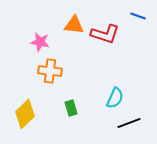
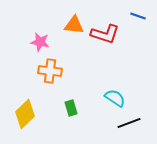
cyan semicircle: rotated 80 degrees counterclockwise
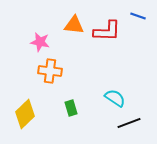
red L-shape: moved 2 px right, 3 px up; rotated 16 degrees counterclockwise
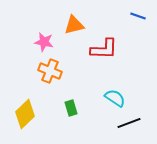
orange triangle: rotated 20 degrees counterclockwise
red L-shape: moved 3 px left, 18 px down
pink star: moved 4 px right
orange cross: rotated 15 degrees clockwise
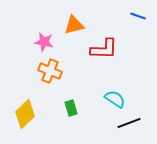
cyan semicircle: moved 1 px down
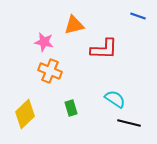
black line: rotated 35 degrees clockwise
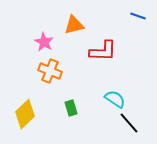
pink star: rotated 18 degrees clockwise
red L-shape: moved 1 px left, 2 px down
black line: rotated 35 degrees clockwise
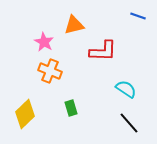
cyan semicircle: moved 11 px right, 10 px up
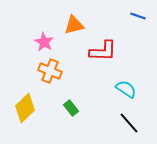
green rectangle: rotated 21 degrees counterclockwise
yellow diamond: moved 6 px up
